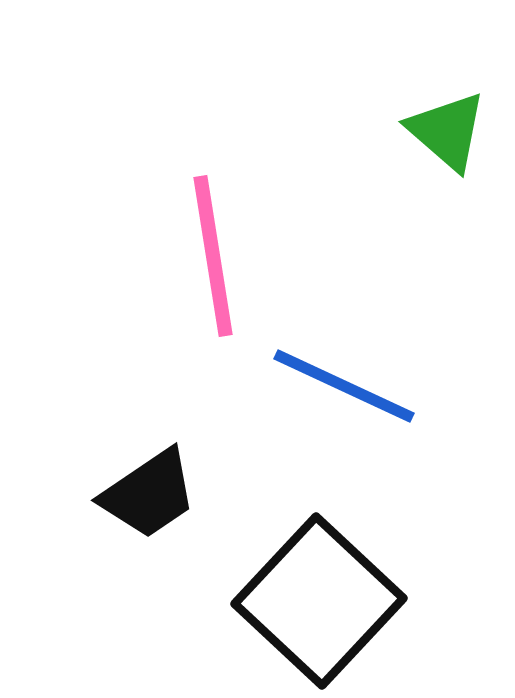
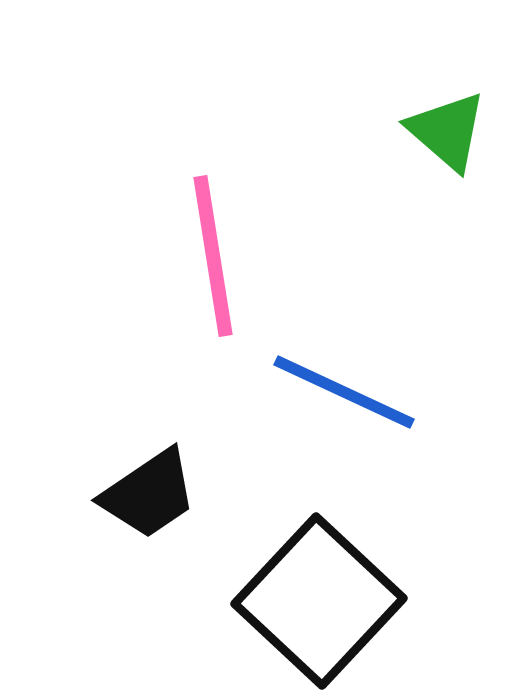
blue line: moved 6 px down
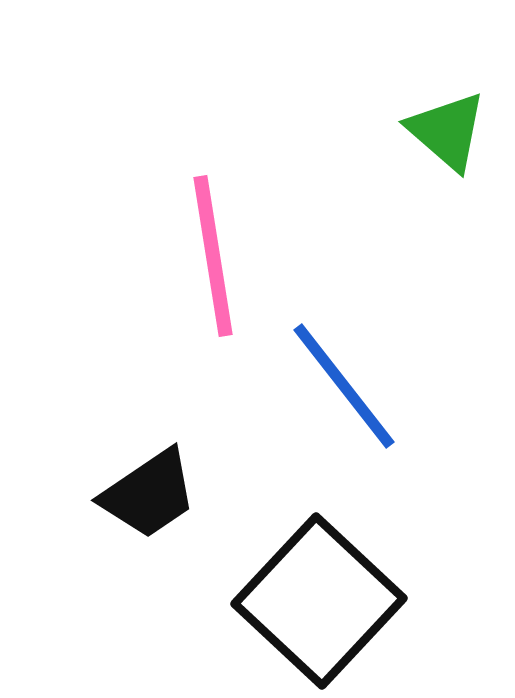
blue line: moved 6 px up; rotated 27 degrees clockwise
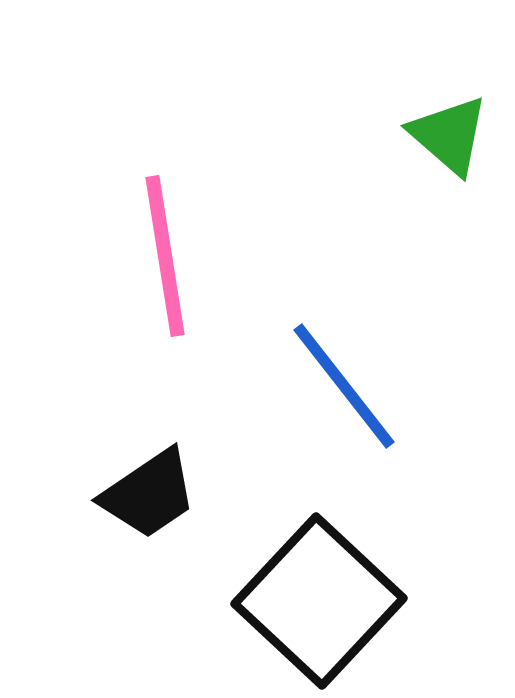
green triangle: moved 2 px right, 4 px down
pink line: moved 48 px left
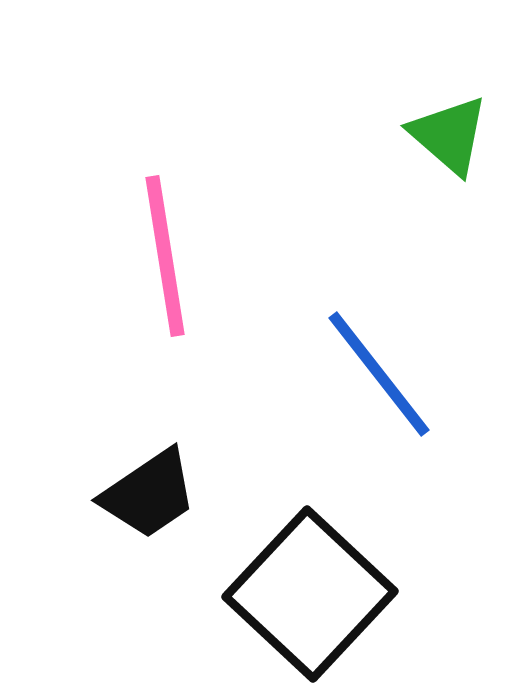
blue line: moved 35 px right, 12 px up
black square: moved 9 px left, 7 px up
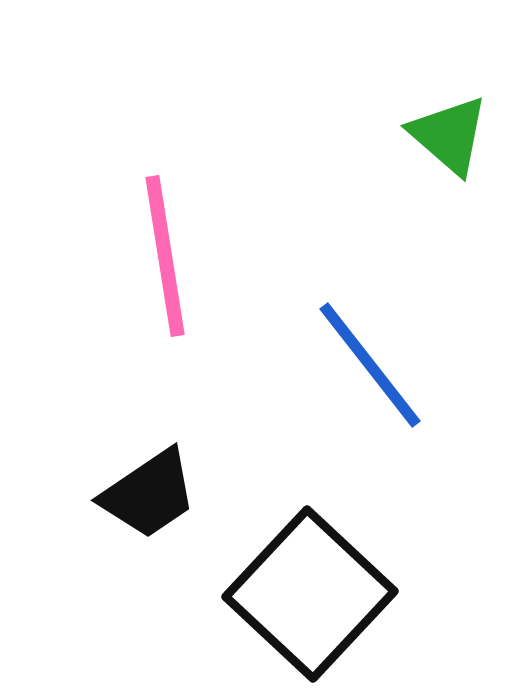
blue line: moved 9 px left, 9 px up
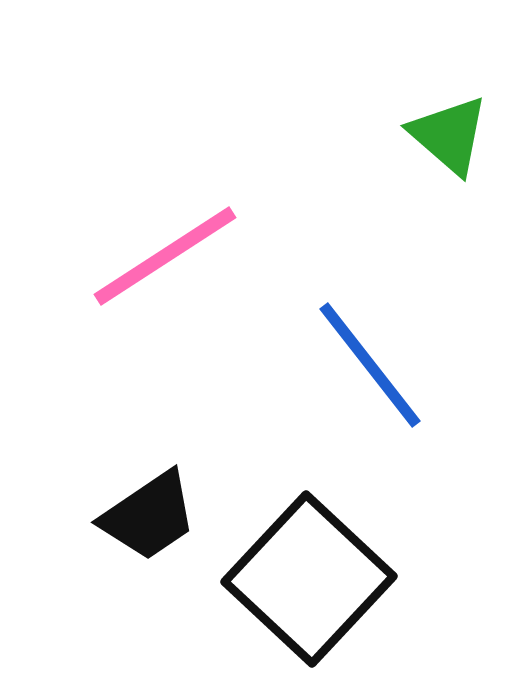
pink line: rotated 66 degrees clockwise
black trapezoid: moved 22 px down
black square: moved 1 px left, 15 px up
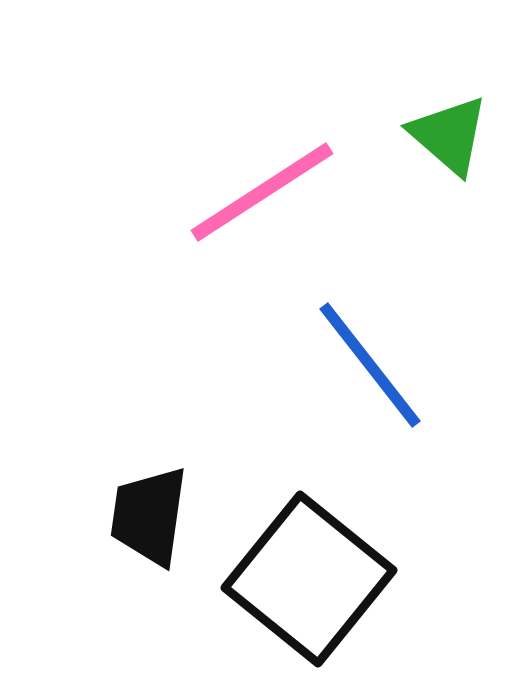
pink line: moved 97 px right, 64 px up
black trapezoid: rotated 132 degrees clockwise
black square: rotated 4 degrees counterclockwise
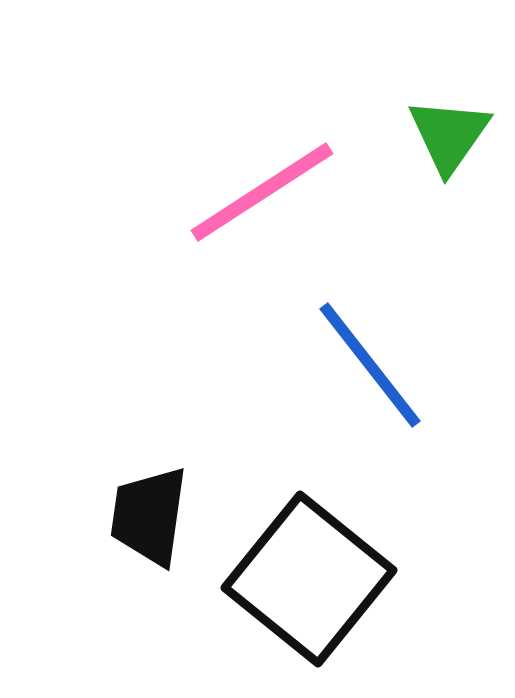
green triangle: rotated 24 degrees clockwise
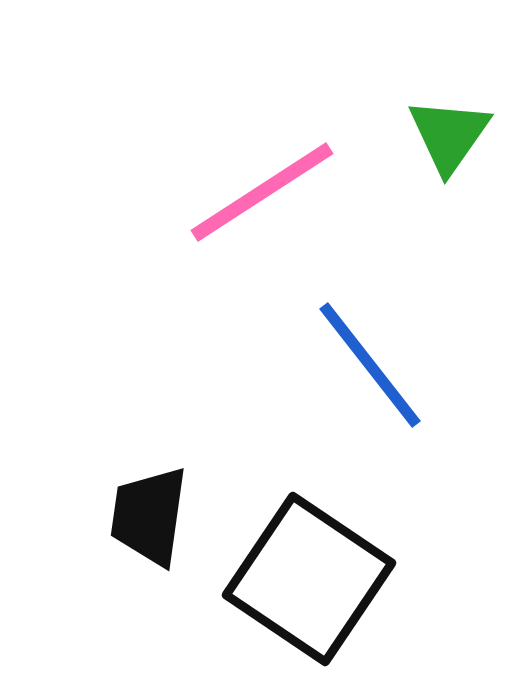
black square: rotated 5 degrees counterclockwise
